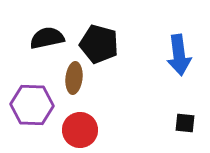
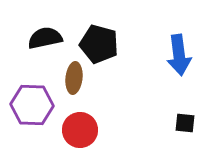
black semicircle: moved 2 px left
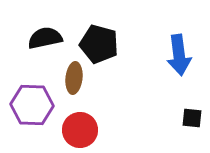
black square: moved 7 px right, 5 px up
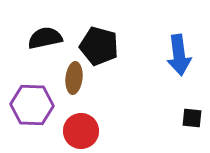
black pentagon: moved 2 px down
red circle: moved 1 px right, 1 px down
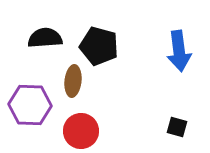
black semicircle: rotated 8 degrees clockwise
blue arrow: moved 4 px up
brown ellipse: moved 1 px left, 3 px down
purple hexagon: moved 2 px left
black square: moved 15 px left, 9 px down; rotated 10 degrees clockwise
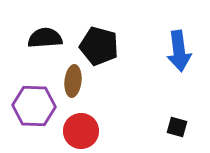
purple hexagon: moved 4 px right, 1 px down
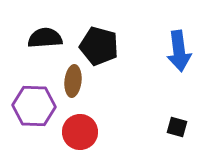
red circle: moved 1 px left, 1 px down
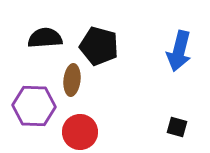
blue arrow: rotated 21 degrees clockwise
brown ellipse: moved 1 px left, 1 px up
